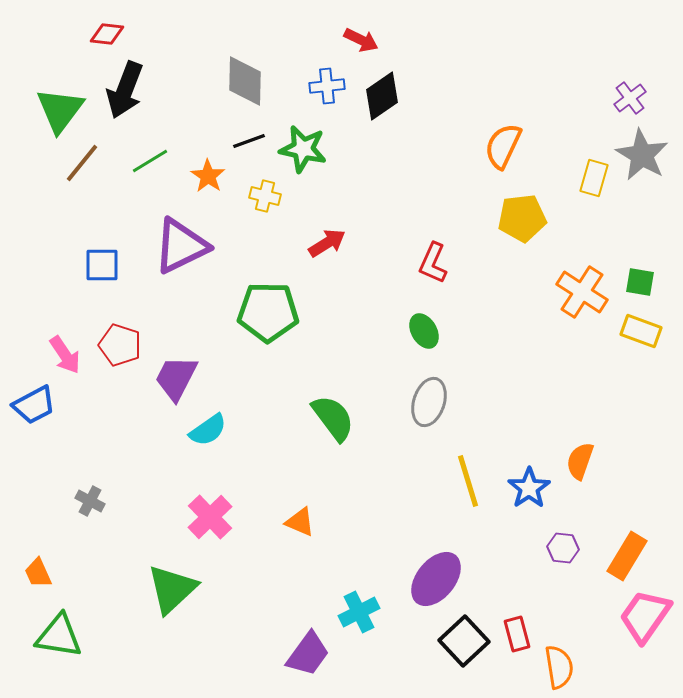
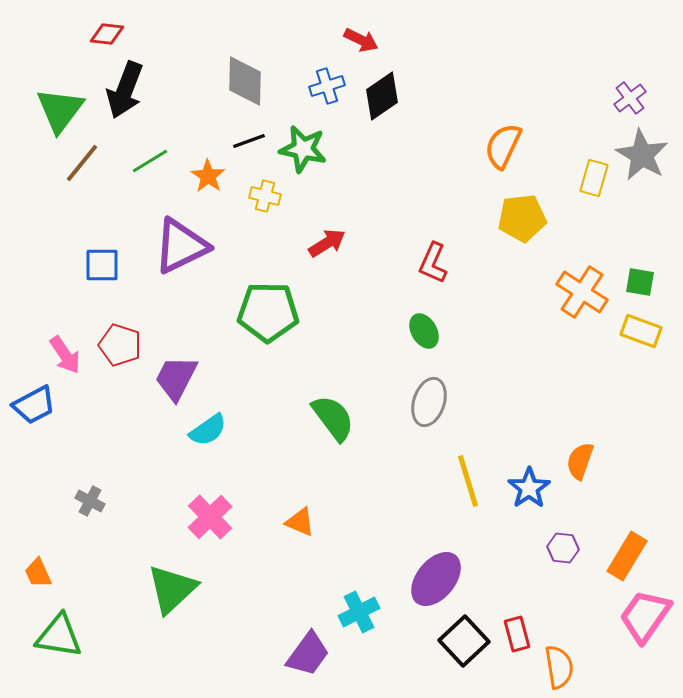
blue cross at (327, 86): rotated 12 degrees counterclockwise
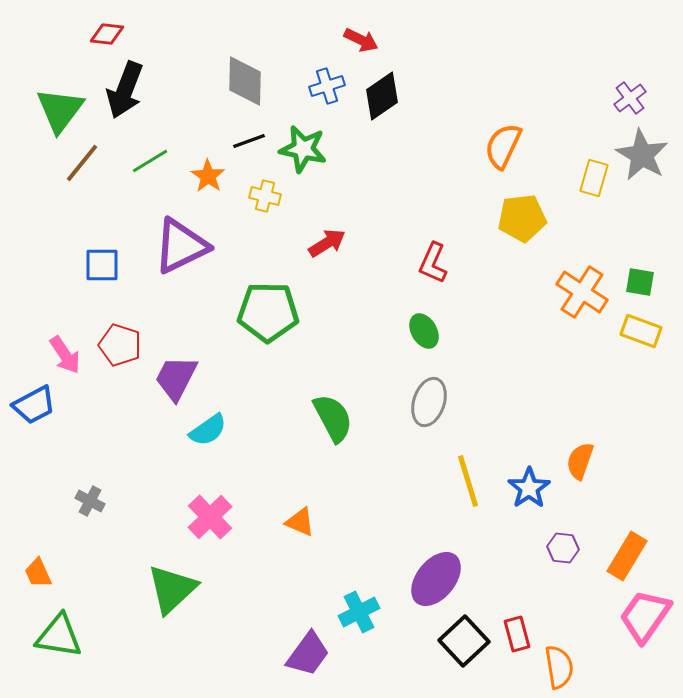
green semicircle at (333, 418): rotated 9 degrees clockwise
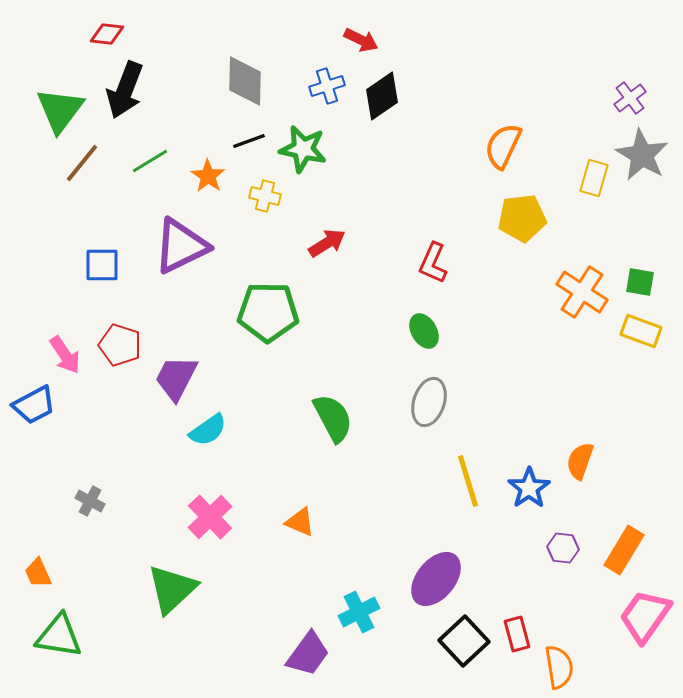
orange rectangle at (627, 556): moved 3 px left, 6 px up
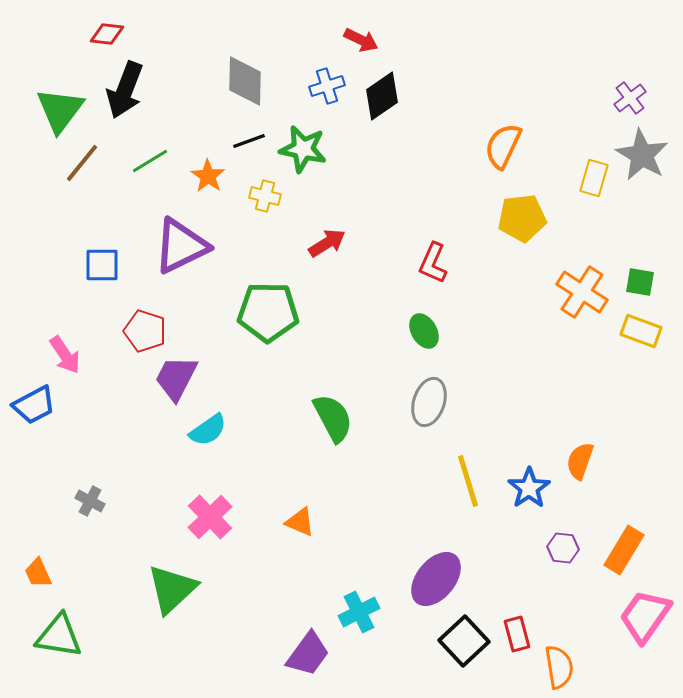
red pentagon at (120, 345): moved 25 px right, 14 px up
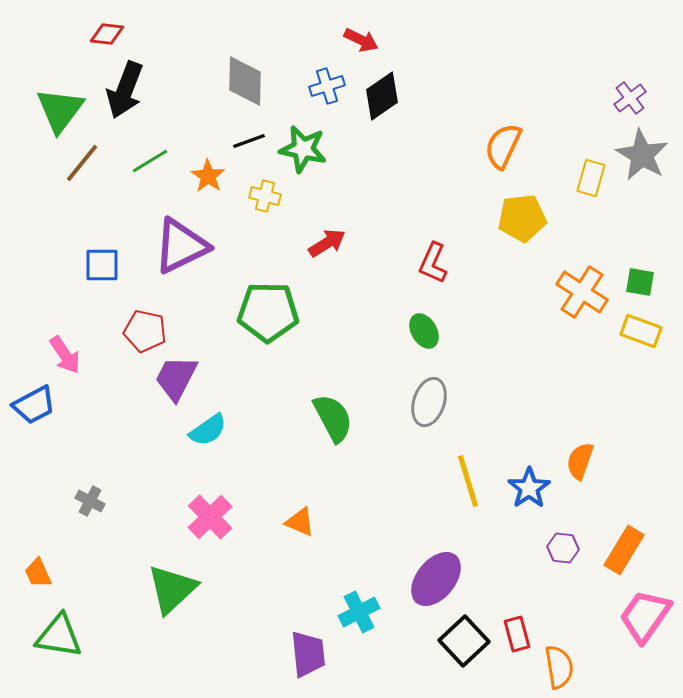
yellow rectangle at (594, 178): moved 3 px left
red pentagon at (145, 331): rotated 6 degrees counterclockwise
purple trapezoid at (308, 654): rotated 42 degrees counterclockwise
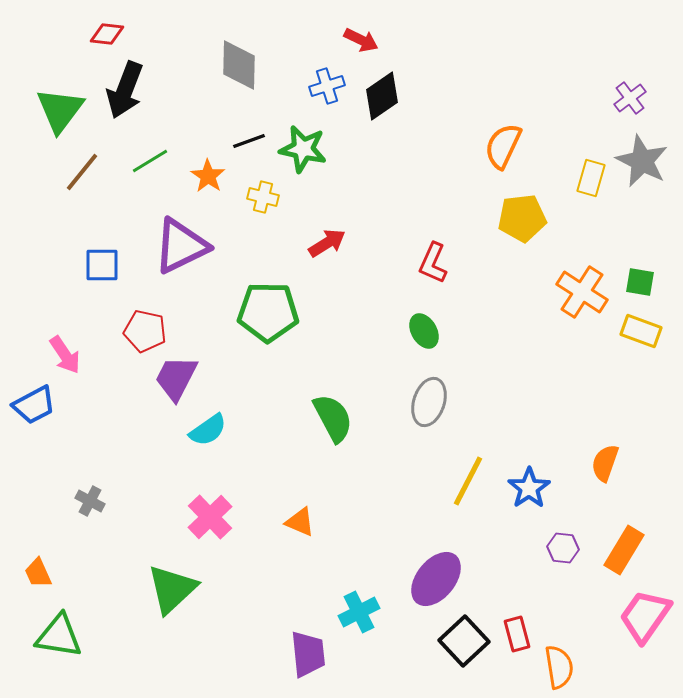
gray diamond at (245, 81): moved 6 px left, 16 px up
gray star at (642, 155): moved 6 px down; rotated 4 degrees counterclockwise
brown line at (82, 163): moved 9 px down
yellow cross at (265, 196): moved 2 px left, 1 px down
orange semicircle at (580, 461): moved 25 px right, 2 px down
yellow line at (468, 481): rotated 44 degrees clockwise
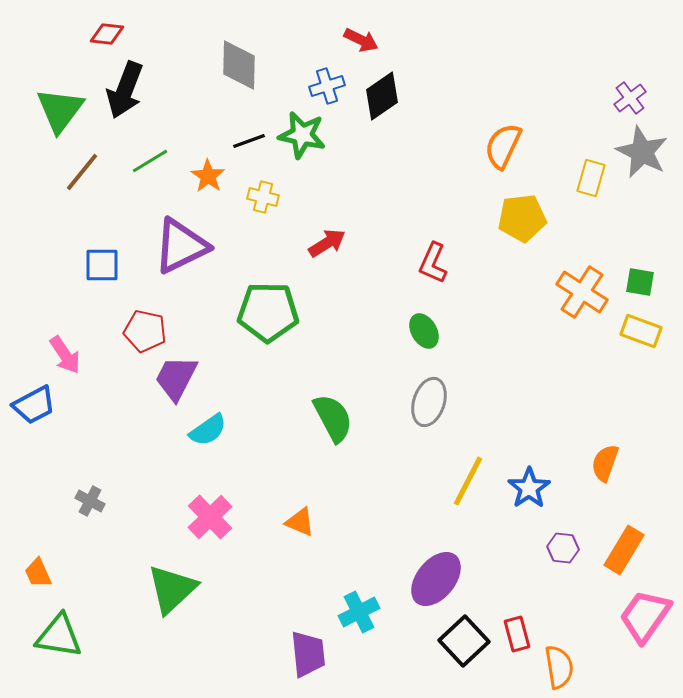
green star at (303, 149): moved 1 px left, 14 px up
gray star at (642, 161): moved 9 px up
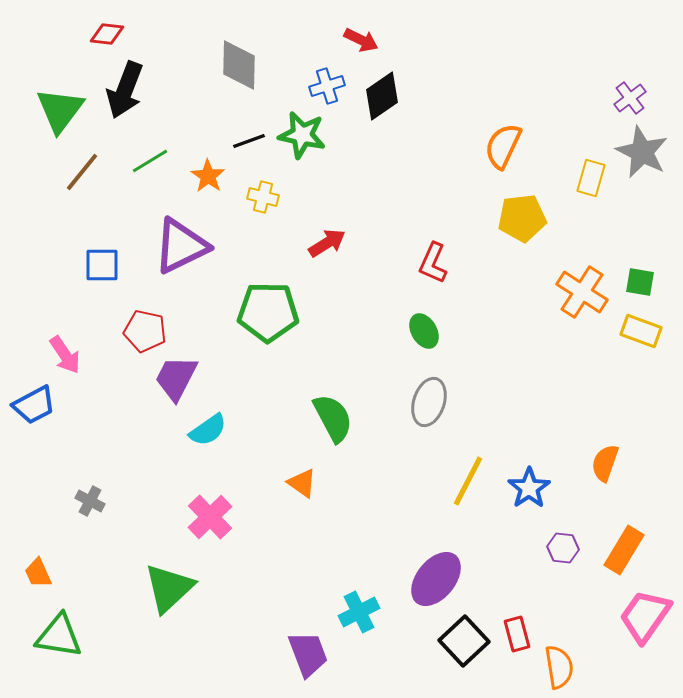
orange triangle at (300, 522): moved 2 px right, 39 px up; rotated 12 degrees clockwise
green triangle at (172, 589): moved 3 px left, 1 px up
purple trapezoid at (308, 654): rotated 15 degrees counterclockwise
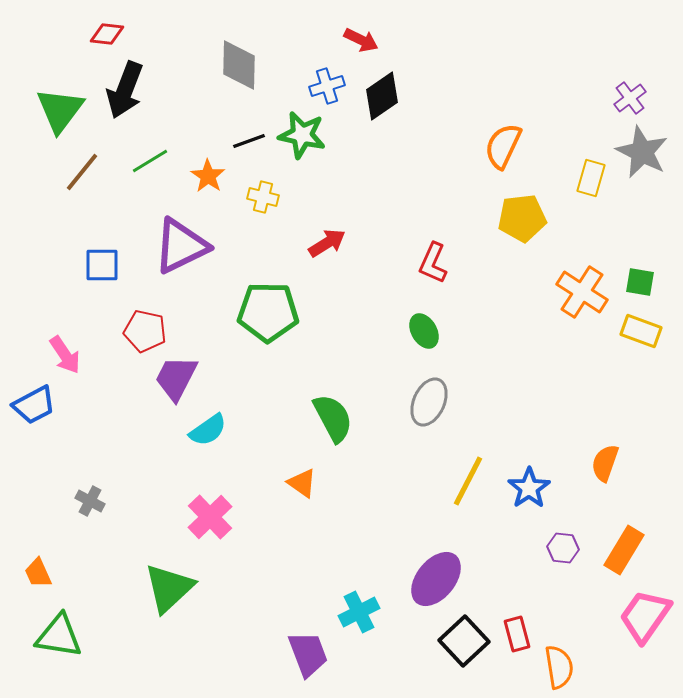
gray ellipse at (429, 402): rotated 6 degrees clockwise
